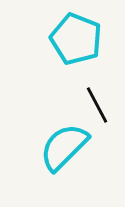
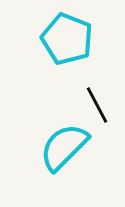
cyan pentagon: moved 9 px left
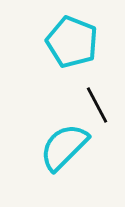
cyan pentagon: moved 5 px right, 3 px down
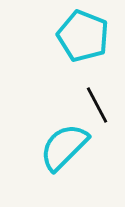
cyan pentagon: moved 11 px right, 6 px up
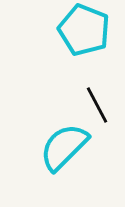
cyan pentagon: moved 1 px right, 6 px up
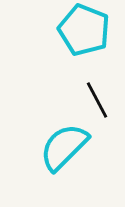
black line: moved 5 px up
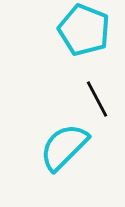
black line: moved 1 px up
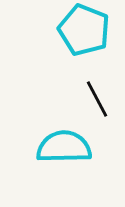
cyan semicircle: rotated 44 degrees clockwise
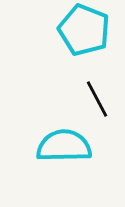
cyan semicircle: moved 1 px up
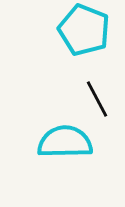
cyan semicircle: moved 1 px right, 4 px up
